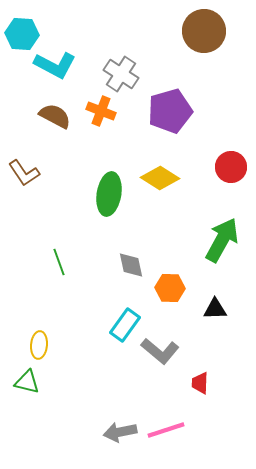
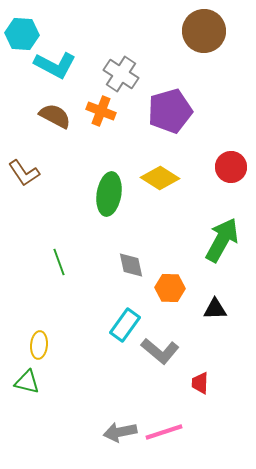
pink line: moved 2 px left, 2 px down
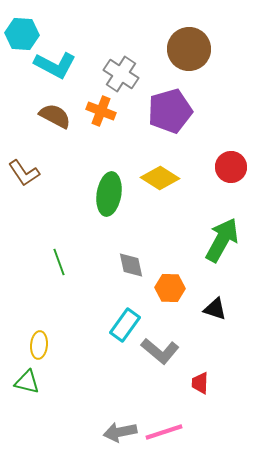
brown circle: moved 15 px left, 18 px down
black triangle: rotated 20 degrees clockwise
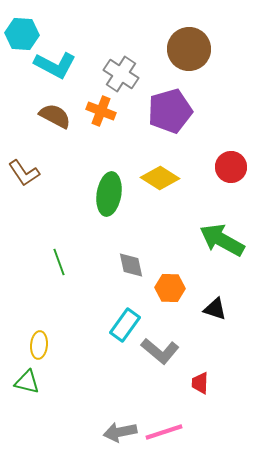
green arrow: rotated 90 degrees counterclockwise
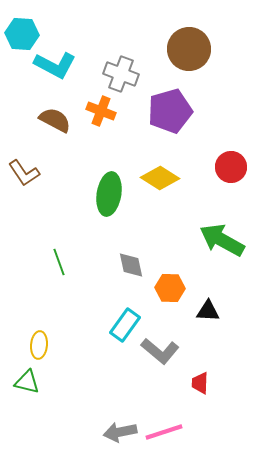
gray cross: rotated 12 degrees counterclockwise
brown semicircle: moved 4 px down
black triangle: moved 7 px left, 2 px down; rotated 15 degrees counterclockwise
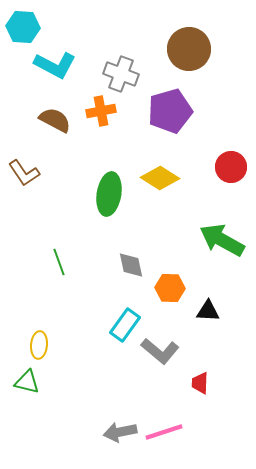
cyan hexagon: moved 1 px right, 7 px up
orange cross: rotated 32 degrees counterclockwise
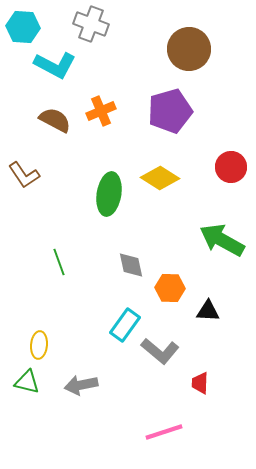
gray cross: moved 30 px left, 50 px up
orange cross: rotated 12 degrees counterclockwise
brown L-shape: moved 2 px down
gray arrow: moved 39 px left, 47 px up
